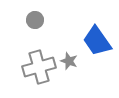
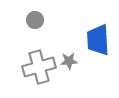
blue trapezoid: moved 1 px right, 1 px up; rotated 32 degrees clockwise
gray star: rotated 24 degrees counterclockwise
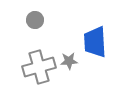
blue trapezoid: moved 3 px left, 2 px down
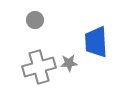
blue trapezoid: moved 1 px right
gray star: moved 2 px down
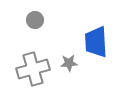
gray cross: moved 6 px left, 2 px down
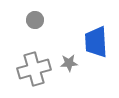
gray cross: moved 1 px right
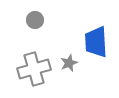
gray star: rotated 18 degrees counterclockwise
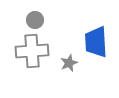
gray cross: moved 2 px left, 18 px up; rotated 12 degrees clockwise
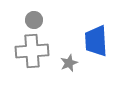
gray circle: moved 1 px left
blue trapezoid: moved 1 px up
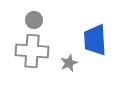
blue trapezoid: moved 1 px left, 1 px up
gray cross: rotated 8 degrees clockwise
